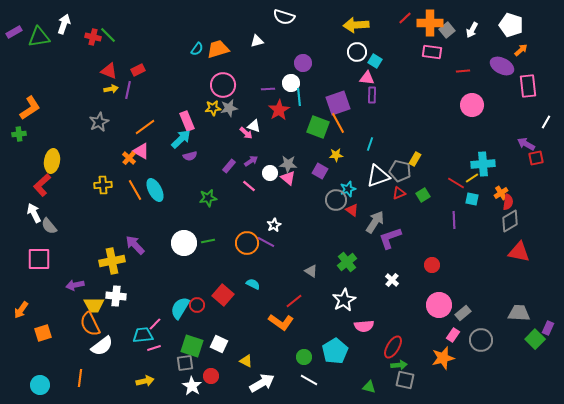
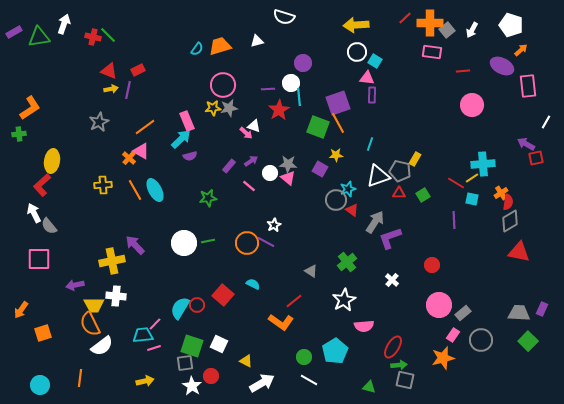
orange trapezoid at (218, 49): moved 2 px right, 3 px up
purple square at (320, 171): moved 2 px up
red triangle at (399, 193): rotated 24 degrees clockwise
purple rectangle at (548, 328): moved 6 px left, 19 px up
green square at (535, 339): moved 7 px left, 2 px down
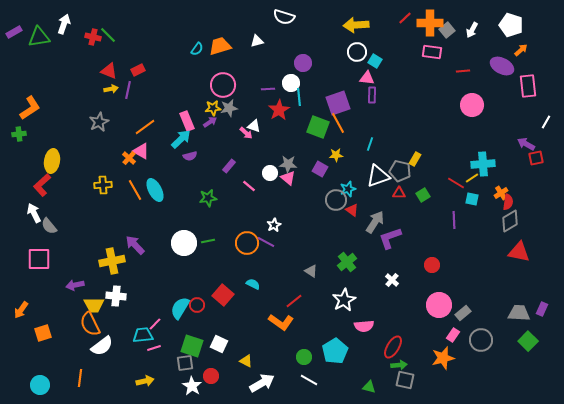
purple arrow at (251, 161): moved 41 px left, 39 px up
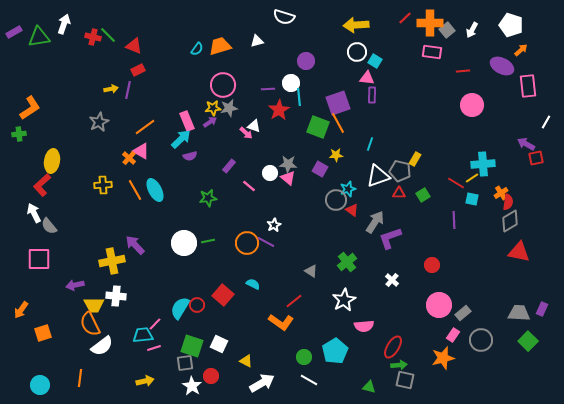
purple circle at (303, 63): moved 3 px right, 2 px up
red triangle at (109, 71): moved 25 px right, 25 px up
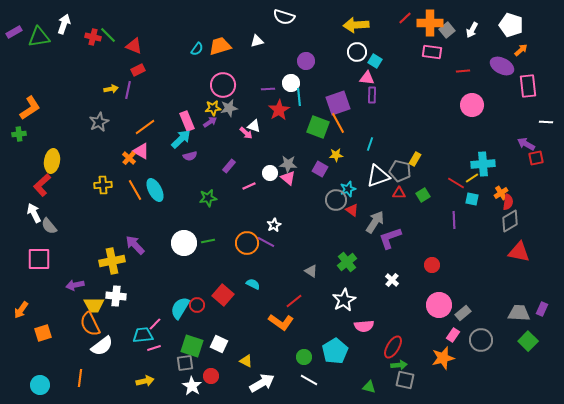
white line at (546, 122): rotated 64 degrees clockwise
pink line at (249, 186): rotated 64 degrees counterclockwise
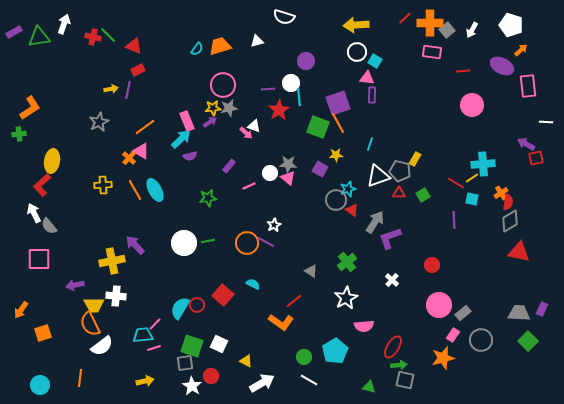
white star at (344, 300): moved 2 px right, 2 px up
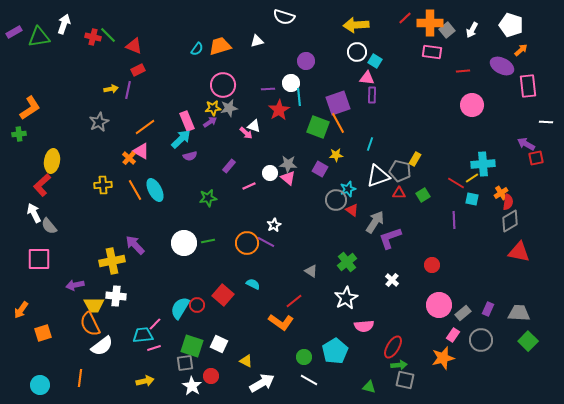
purple rectangle at (542, 309): moved 54 px left
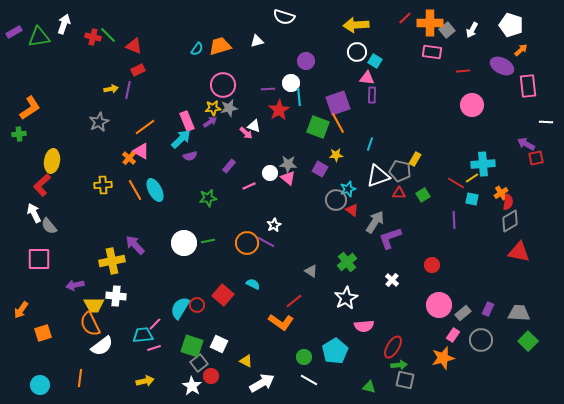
gray square at (185, 363): moved 14 px right; rotated 30 degrees counterclockwise
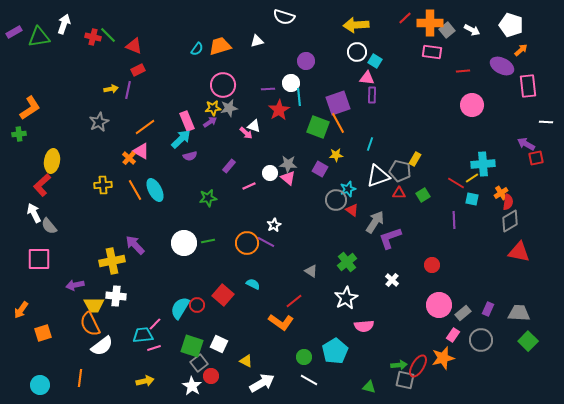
white arrow at (472, 30): rotated 91 degrees counterclockwise
red ellipse at (393, 347): moved 25 px right, 19 px down
